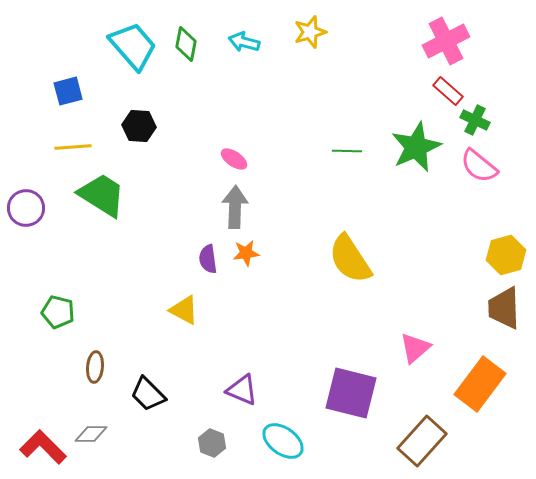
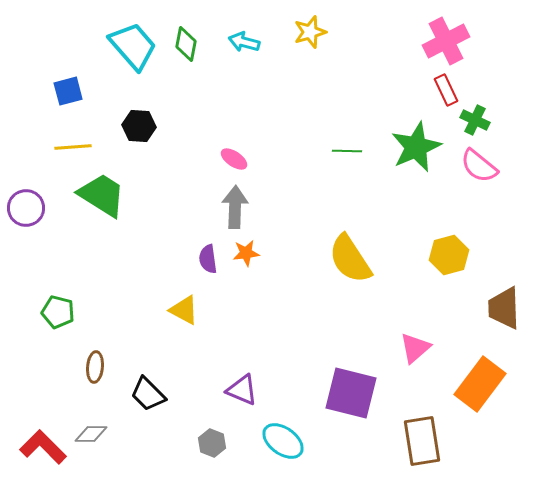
red rectangle: moved 2 px left, 1 px up; rotated 24 degrees clockwise
yellow hexagon: moved 57 px left
brown rectangle: rotated 51 degrees counterclockwise
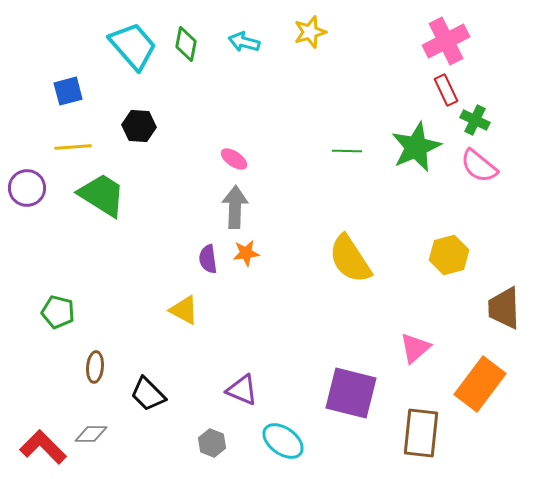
purple circle: moved 1 px right, 20 px up
brown rectangle: moved 1 px left, 8 px up; rotated 15 degrees clockwise
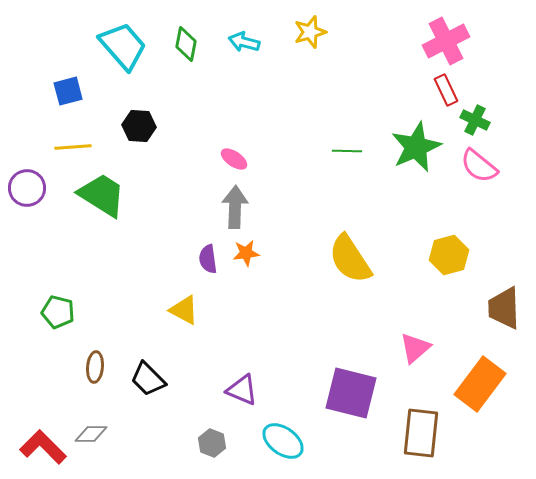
cyan trapezoid: moved 10 px left
black trapezoid: moved 15 px up
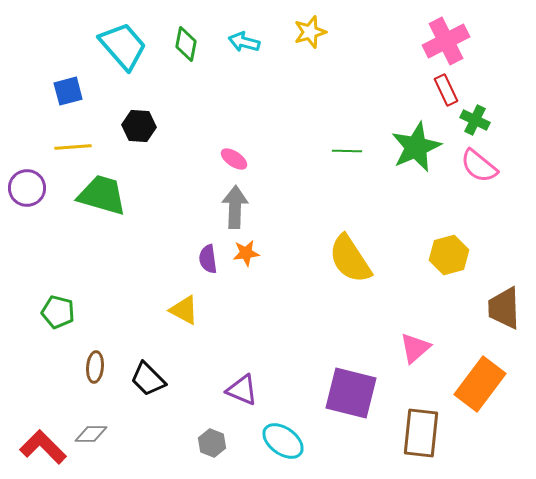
green trapezoid: rotated 16 degrees counterclockwise
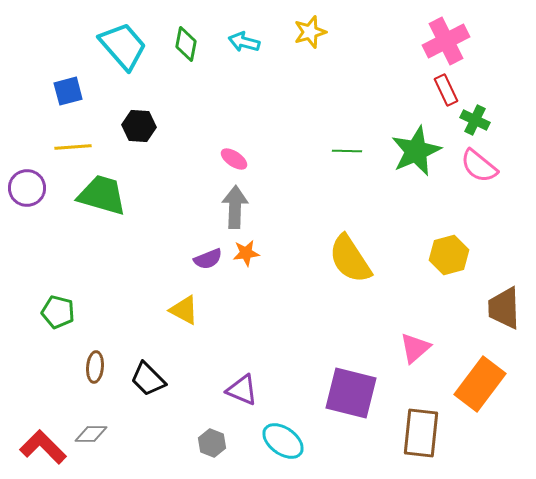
green star: moved 4 px down
purple semicircle: rotated 104 degrees counterclockwise
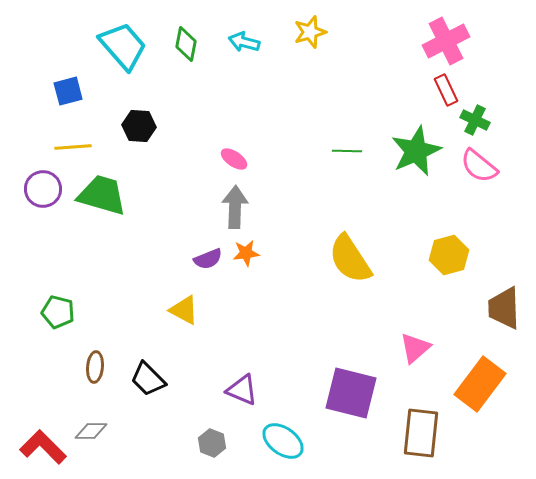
purple circle: moved 16 px right, 1 px down
gray diamond: moved 3 px up
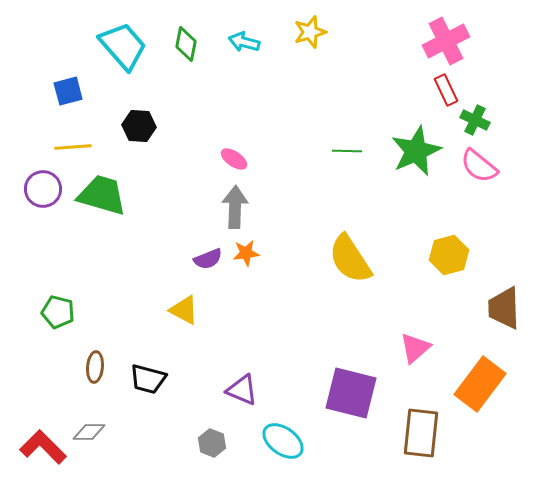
black trapezoid: rotated 30 degrees counterclockwise
gray diamond: moved 2 px left, 1 px down
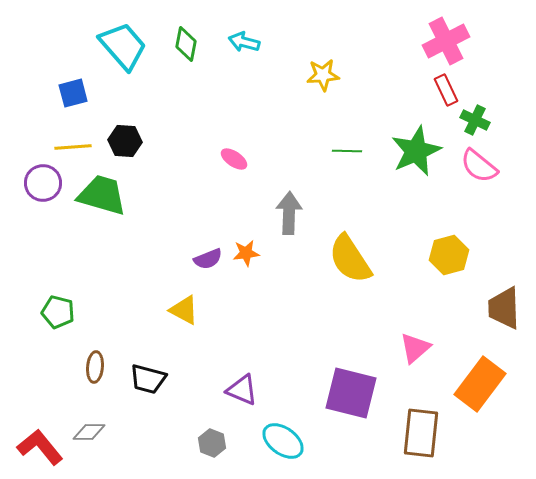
yellow star: moved 13 px right, 43 px down; rotated 12 degrees clockwise
blue square: moved 5 px right, 2 px down
black hexagon: moved 14 px left, 15 px down
purple circle: moved 6 px up
gray arrow: moved 54 px right, 6 px down
red L-shape: moved 3 px left; rotated 6 degrees clockwise
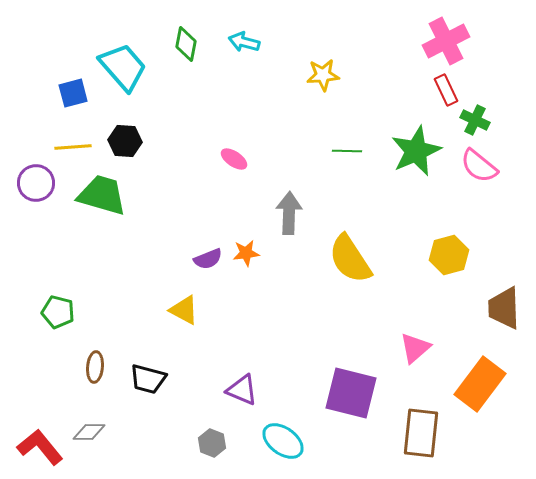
cyan trapezoid: moved 21 px down
purple circle: moved 7 px left
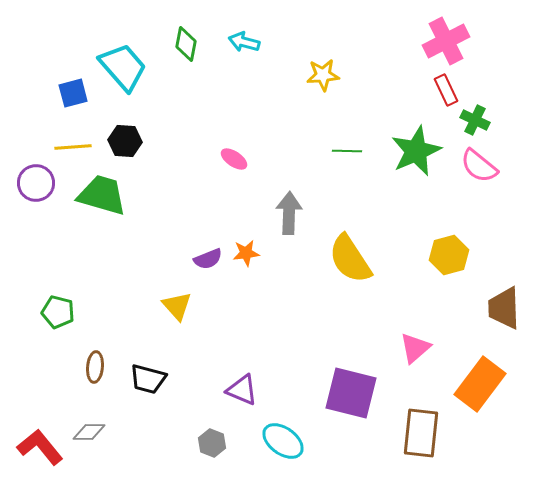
yellow triangle: moved 7 px left, 4 px up; rotated 20 degrees clockwise
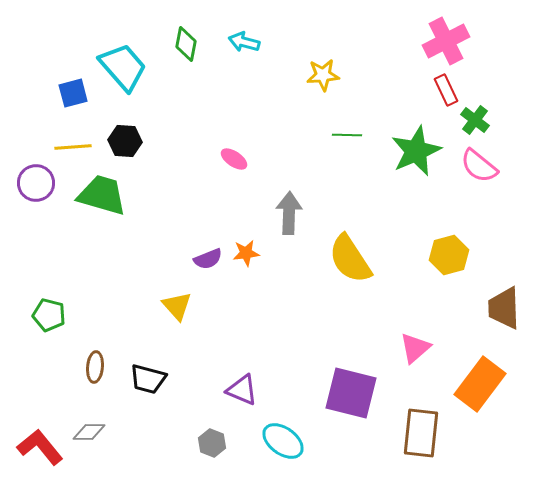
green cross: rotated 12 degrees clockwise
green line: moved 16 px up
green pentagon: moved 9 px left, 3 px down
